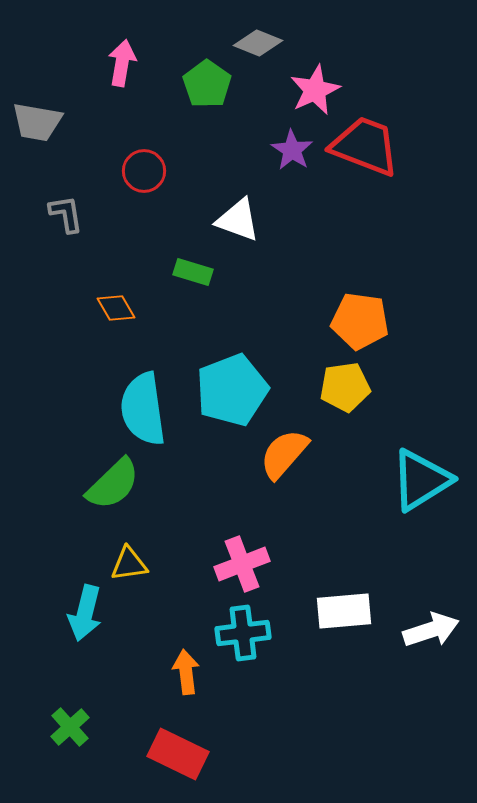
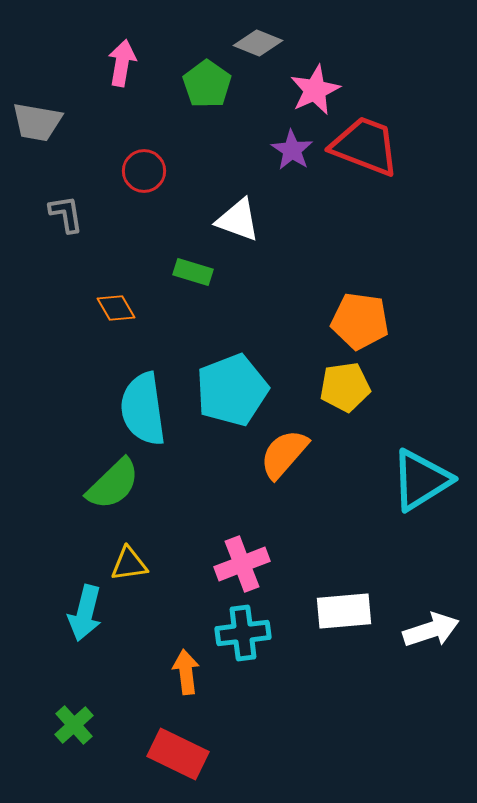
green cross: moved 4 px right, 2 px up
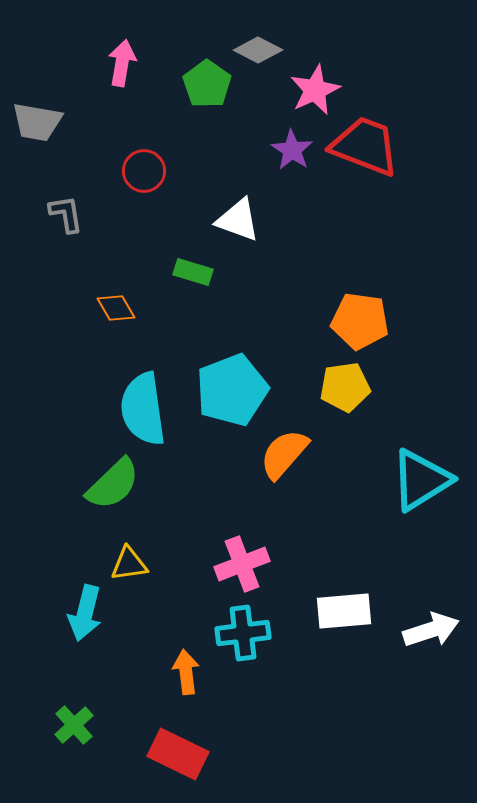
gray diamond: moved 7 px down; rotated 6 degrees clockwise
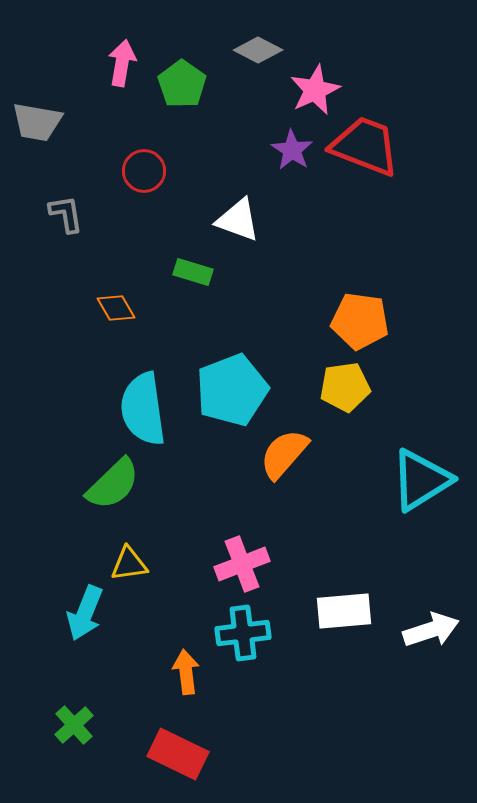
green pentagon: moved 25 px left
cyan arrow: rotated 8 degrees clockwise
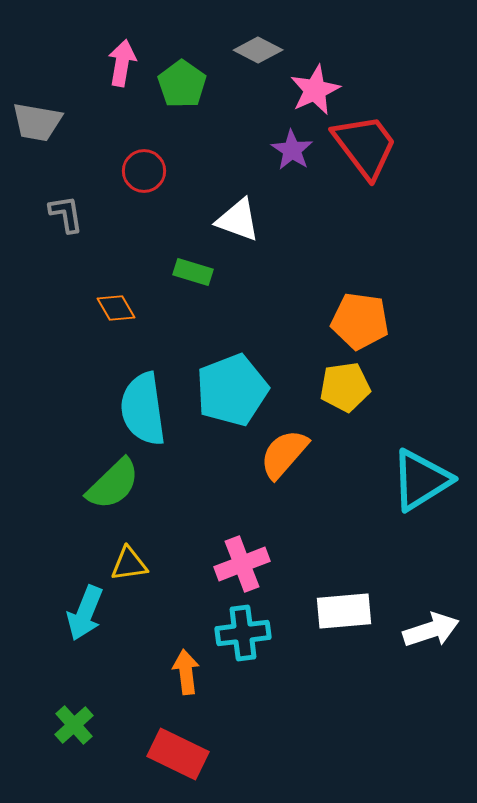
red trapezoid: rotated 32 degrees clockwise
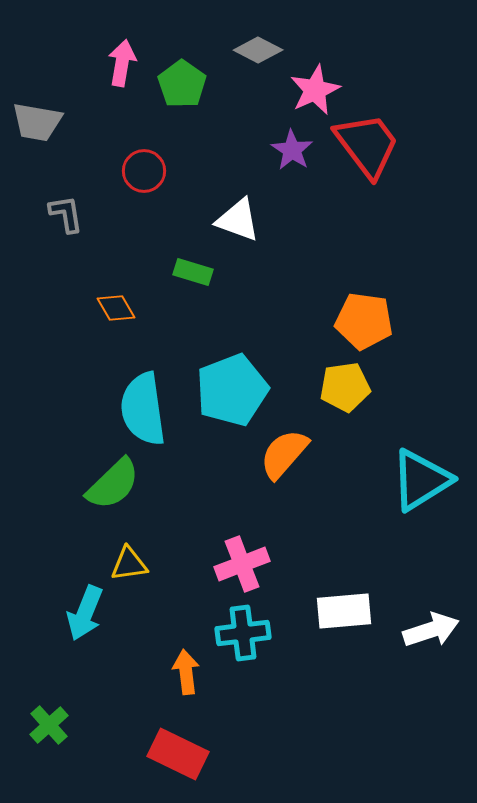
red trapezoid: moved 2 px right, 1 px up
orange pentagon: moved 4 px right
green cross: moved 25 px left
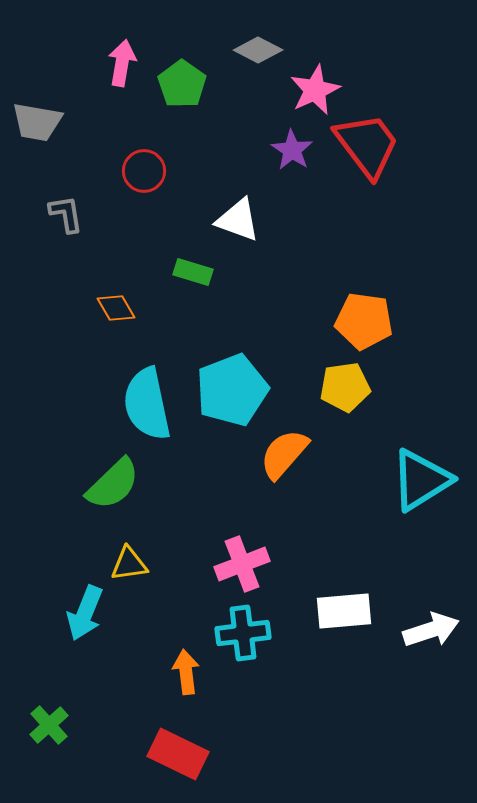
cyan semicircle: moved 4 px right, 5 px up; rotated 4 degrees counterclockwise
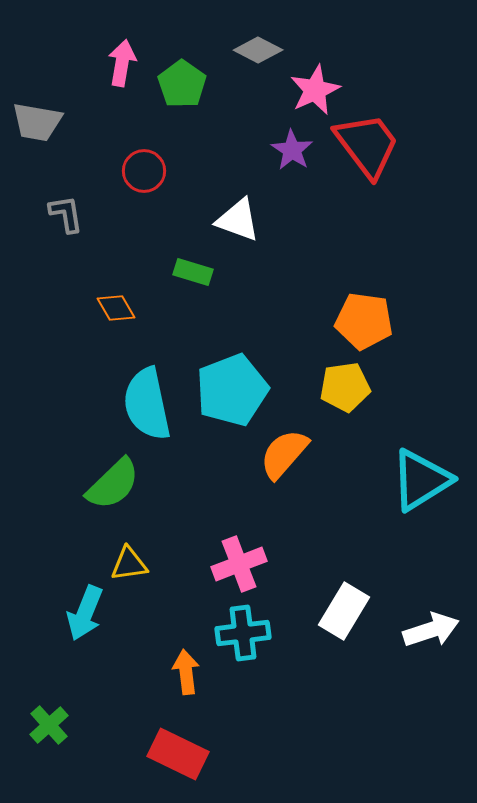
pink cross: moved 3 px left
white rectangle: rotated 54 degrees counterclockwise
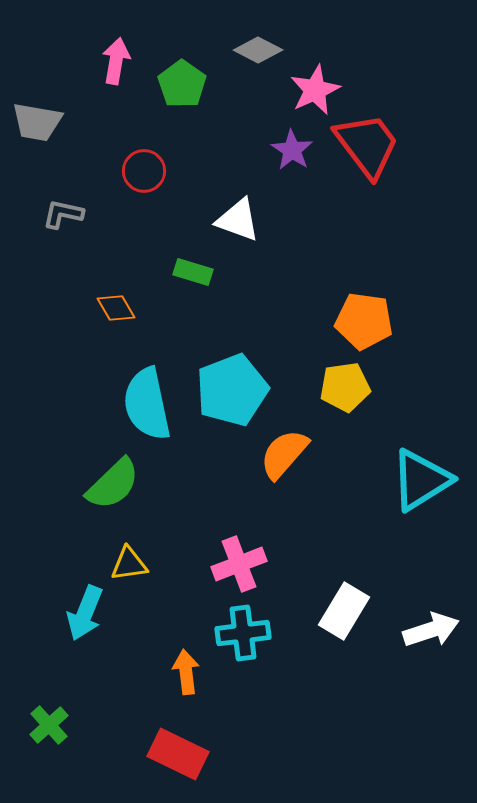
pink arrow: moved 6 px left, 2 px up
gray L-shape: moved 3 px left; rotated 69 degrees counterclockwise
